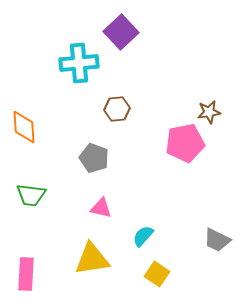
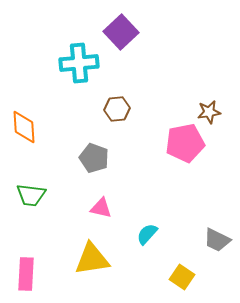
cyan semicircle: moved 4 px right, 2 px up
yellow square: moved 25 px right, 3 px down
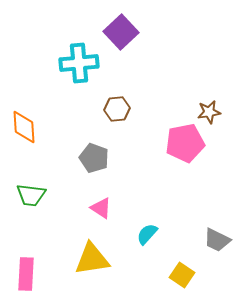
pink triangle: rotated 20 degrees clockwise
yellow square: moved 2 px up
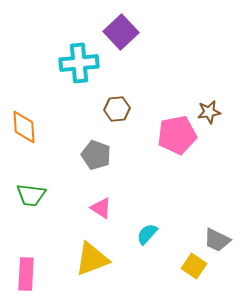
pink pentagon: moved 8 px left, 8 px up
gray pentagon: moved 2 px right, 3 px up
yellow triangle: rotated 12 degrees counterclockwise
yellow square: moved 12 px right, 9 px up
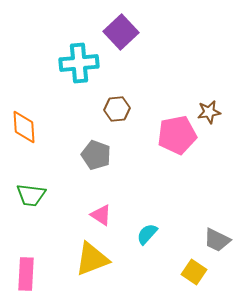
pink triangle: moved 7 px down
yellow square: moved 6 px down
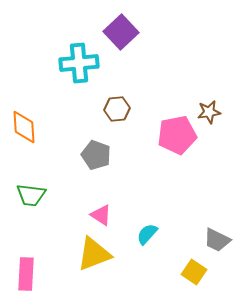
yellow triangle: moved 2 px right, 5 px up
